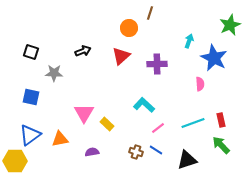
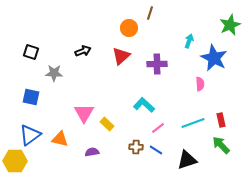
orange triangle: rotated 24 degrees clockwise
brown cross: moved 5 px up; rotated 16 degrees counterclockwise
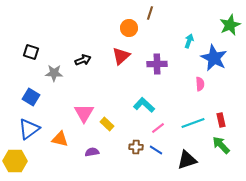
black arrow: moved 9 px down
blue square: rotated 18 degrees clockwise
blue triangle: moved 1 px left, 6 px up
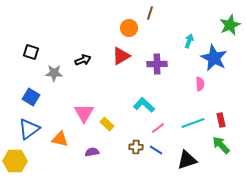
red triangle: rotated 12 degrees clockwise
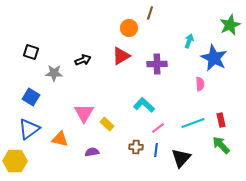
blue line: rotated 64 degrees clockwise
black triangle: moved 6 px left, 2 px up; rotated 30 degrees counterclockwise
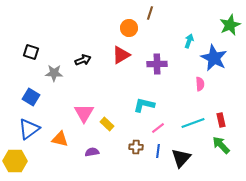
red triangle: moved 1 px up
cyan L-shape: rotated 30 degrees counterclockwise
blue line: moved 2 px right, 1 px down
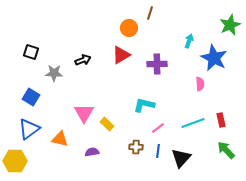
green arrow: moved 5 px right, 5 px down
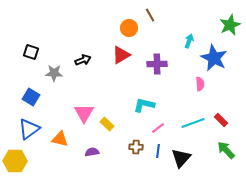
brown line: moved 2 px down; rotated 48 degrees counterclockwise
red rectangle: rotated 32 degrees counterclockwise
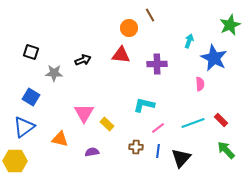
red triangle: rotated 36 degrees clockwise
blue triangle: moved 5 px left, 2 px up
